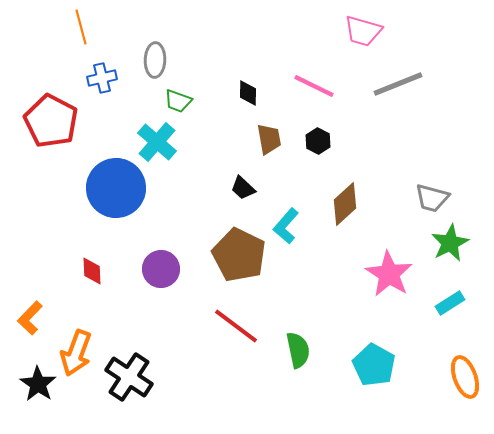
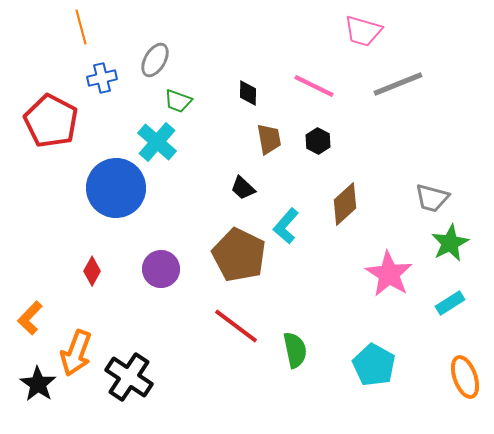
gray ellipse: rotated 28 degrees clockwise
red diamond: rotated 32 degrees clockwise
green semicircle: moved 3 px left
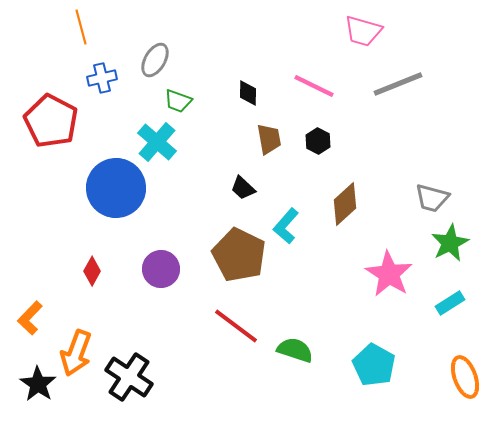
green semicircle: rotated 60 degrees counterclockwise
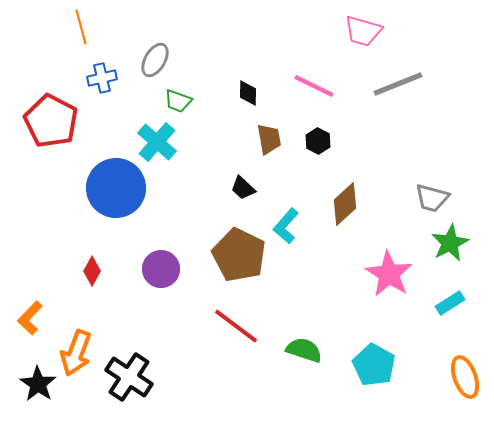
green semicircle: moved 9 px right
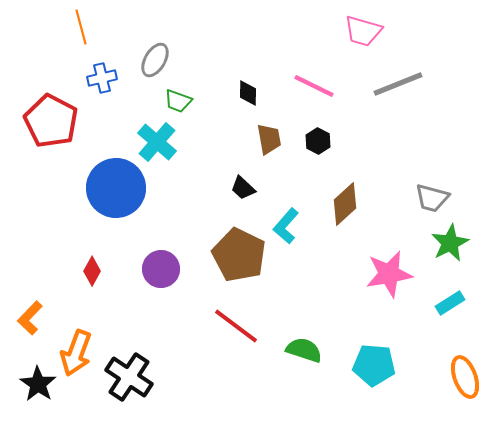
pink star: rotated 30 degrees clockwise
cyan pentagon: rotated 24 degrees counterclockwise
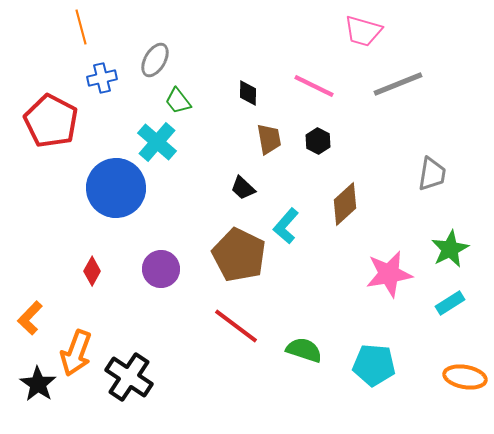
green trapezoid: rotated 32 degrees clockwise
gray trapezoid: moved 24 px up; rotated 96 degrees counterclockwise
green star: moved 6 px down
orange ellipse: rotated 60 degrees counterclockwise
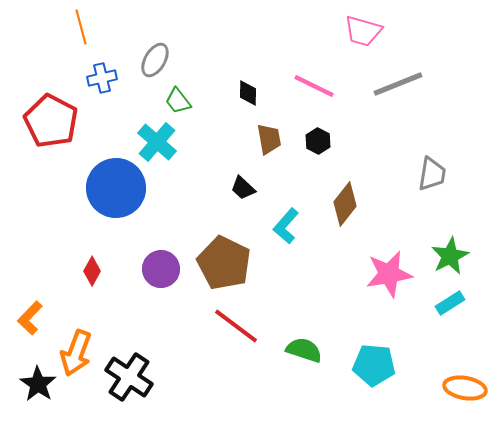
brown diamond: rotated 9 degrees counterclockwise
green star: moved 7 px down
brown pentagon: moved 15 px left, 8 px down
orange ellipse: moved 11 px down
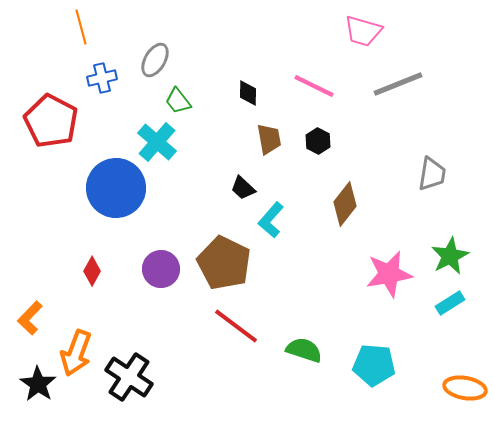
cyan L-shape: moved 15 px left, 6 px up
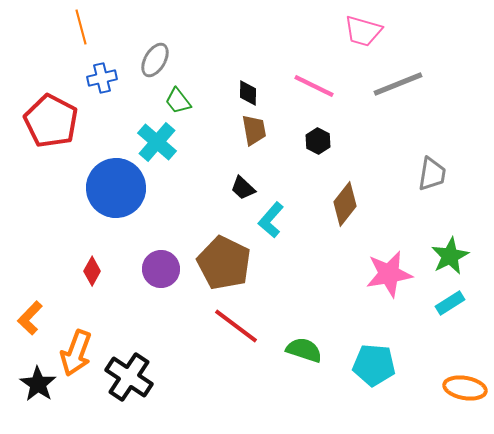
brown trapezoid: moved 15 px left, 9 px up
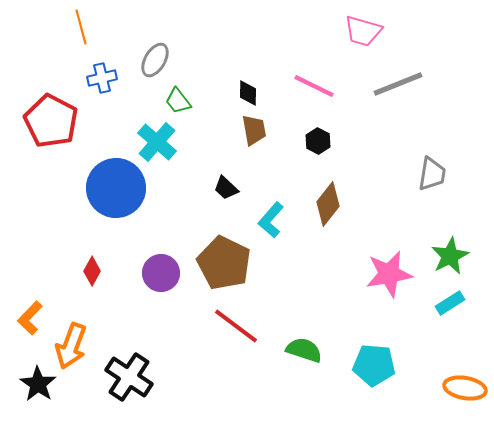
black trapezoid: moved 17 px left
brown diamond: moved 17 px left
purple circle: moved 4 px down
orange arrow: moved 5 px left, 7 px up
